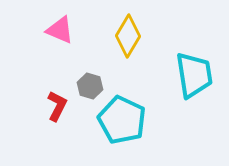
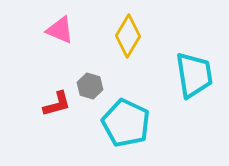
red L-shape: moved 2 px up; rotated 48 degrees clockwise
cyan pentagon: moved 4 px right, 3 px down
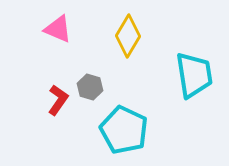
pink triangle: moved 2 px left, 1 px up
gray hexagon: moved 1 px down
red L-shape: moved 1 px right, 4 px up; rotated 40 degrees counterclockwise
cyan pentagon: moved 2 px left, 7 px down
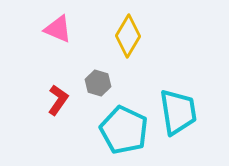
cyan trapezoid: moved 16 px left, 37 px down
gray hexagon: moved 8 px right, 4 px up
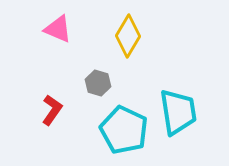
red L-shape: moved 6 px left, 10 px down
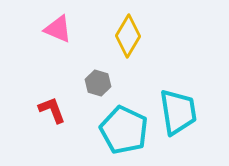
red L-shape: rotated 56 degrees counterclockwise
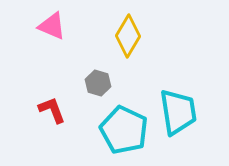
pink triangle: moved 6 px left, 3 px up
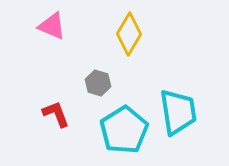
yellow diamond: moved 1 px right, 2 px up
red L-shape: moved 4 px right, 4 px down
cyan pentagon: rotated 15 degrees clockwise
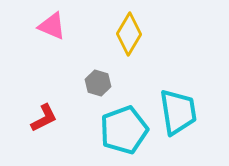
red L-shape: moved 12 px left, 4 px down; rotated 84 degrees clockwise
cyan pentagon: rotated 12 degrees clockwise
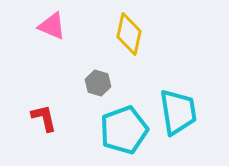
yellow diamond: rotated 18 degrees counterclockwise
red L-shape: rotated 76 degrees counterclockwise
